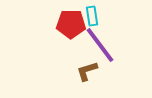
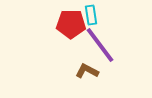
cyan rectangle: moved 1 px left, 1 px up
brown L-shape: rotated 45 degrees clockwise
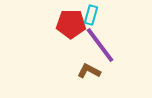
cyan rectangle: rotated 24 degrees clockwise
brown L-shape: moved 2 px right
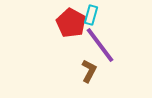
red pentagon: moved 1 px up; rotated 28 degrees clockwise
brown L-shape: rotated 90 degrees clockwise
